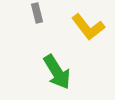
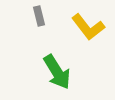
gray rectangle: moved 2 px right, 3 px down
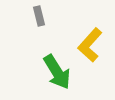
yellow L-shape: moved 2 px right, 18 px down; rotated 80 degrees clockwise
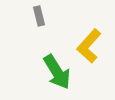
yellow L-shape: moved 1 px left, 1 px down
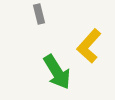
gray rectangle: moved 2 px up
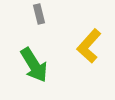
green arrow: moved 23 px left, 7 px up
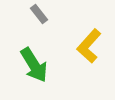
gray rectangle: rotated 24 degrees counterclockwise
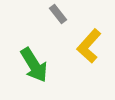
gray rectangle: moved 19 px right
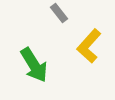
gray rectangle: moved 1 px right, 1 px up
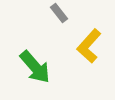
green arrow: moved 1 px right, 2 px down; rotated 9 degrees counterclockwise
